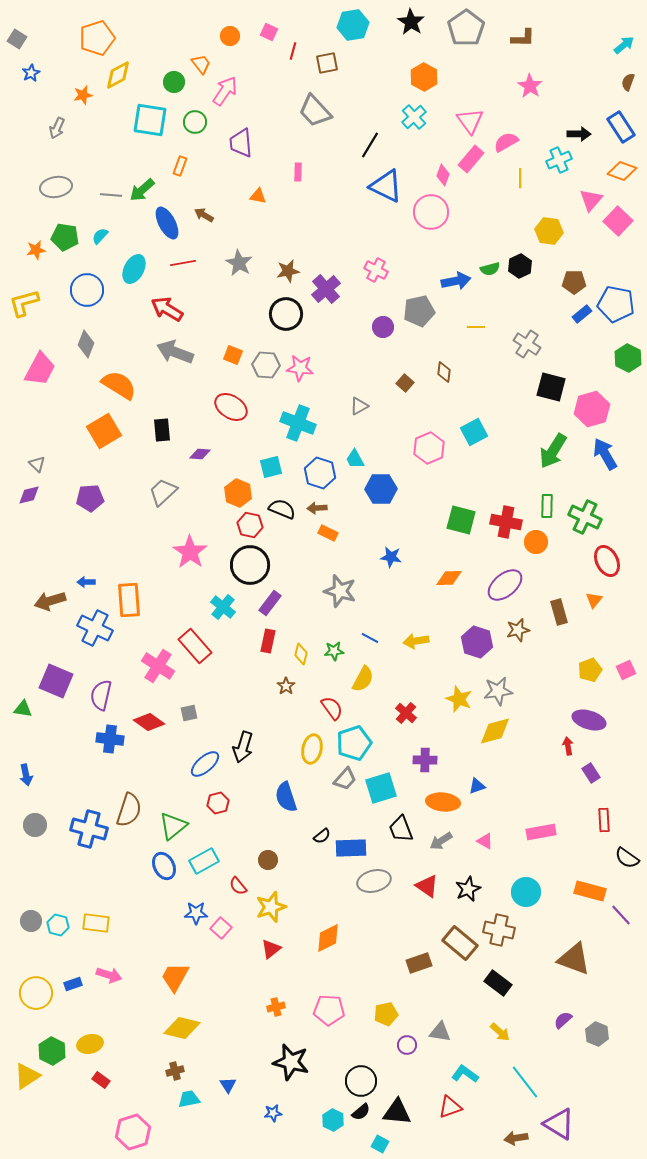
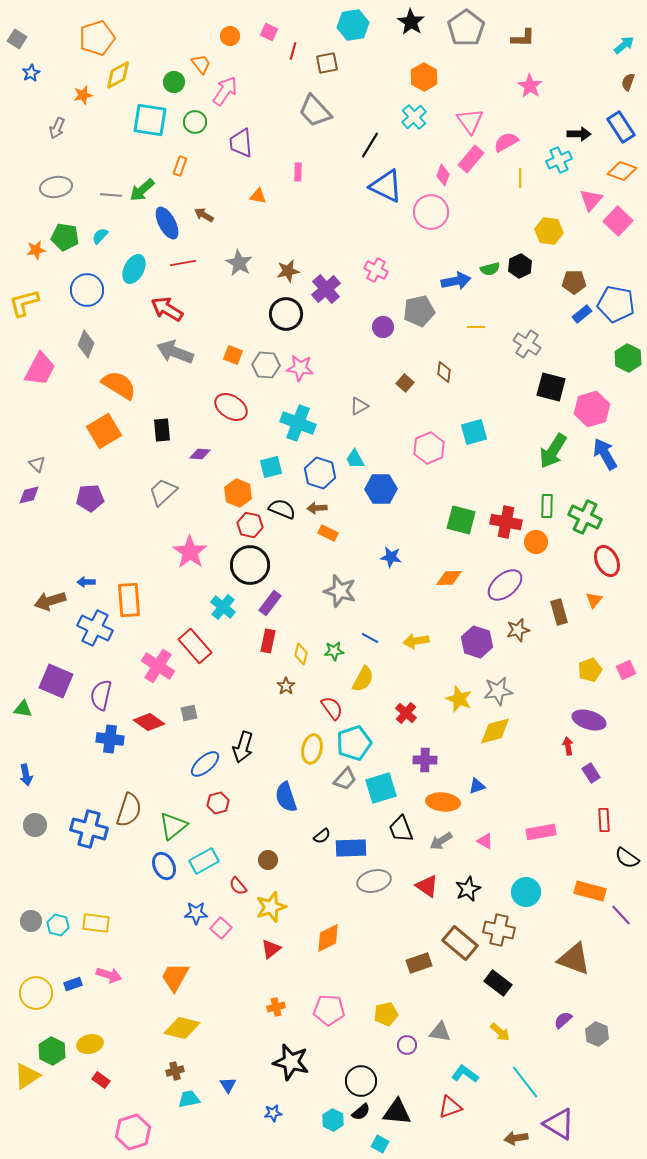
cyan square at (474, 432): rotated 12 degrees clockwise
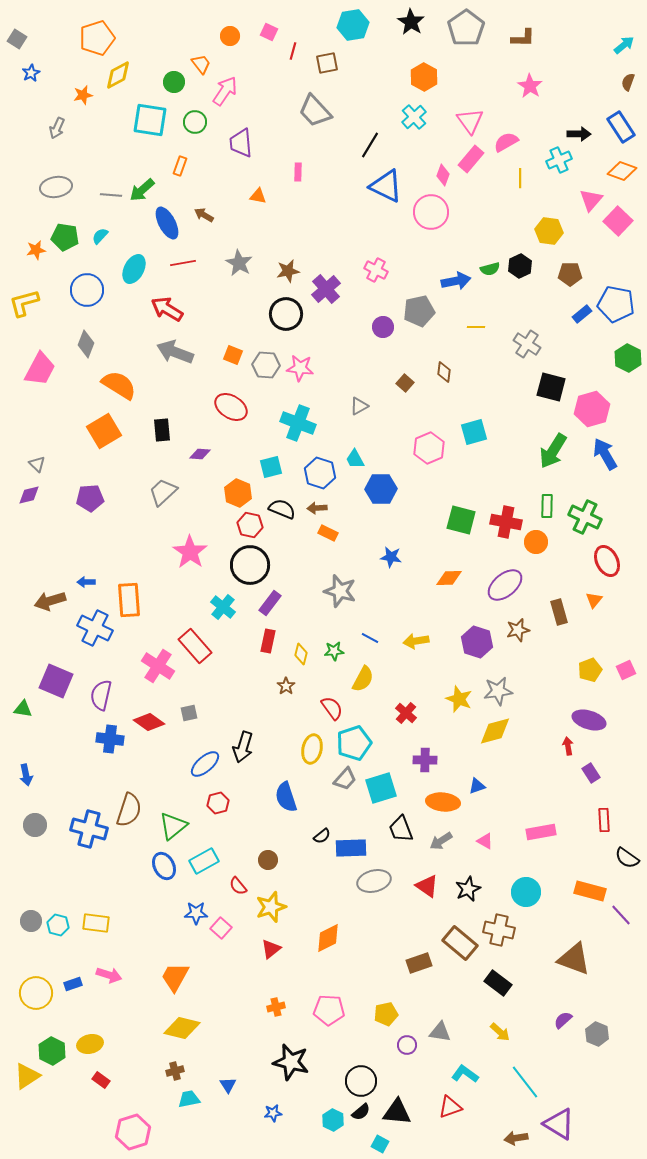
brown pentagon at (574, 282): moved 4 px left, 8 px up
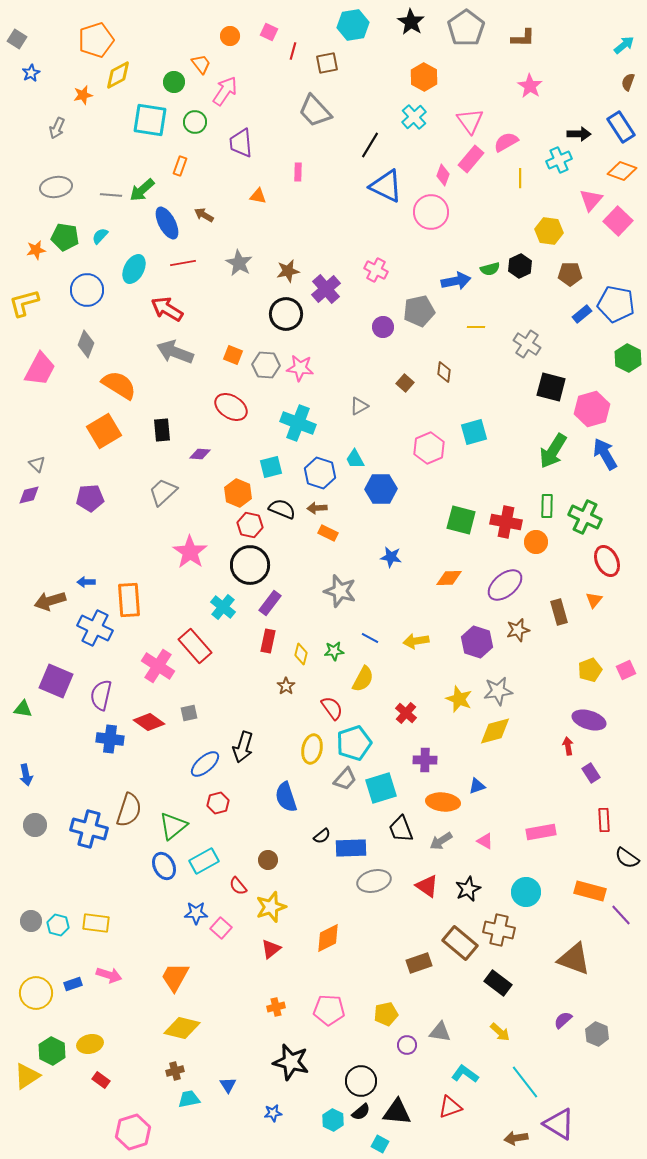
orange pentagon at (97, 38): moved 1 px left, 2 px down
